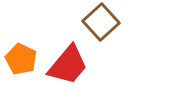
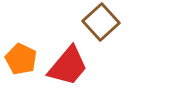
red trapezoid: moved 1 px down
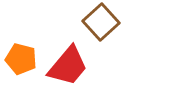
orange pentagon: rotated 12 degrees counterclockwise
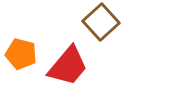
orange pentagon: moved 5 px up
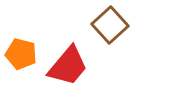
brown square: moved 9 px right, 3 px down
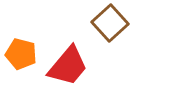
brown square: moved 2 px up
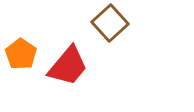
orange pentagon: rotated 20 degrees clockwise
